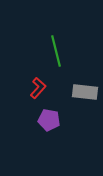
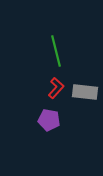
red L-shape: moved 18 px right
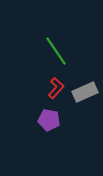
green line: rotated 20 degrees counterclockwise
gray rectangle: rotated 30 degrees counterclockwise
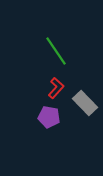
gray rectangle: moved 11 px down; rotated 70 degrees clockwise
purple pentagon: moved 3 px up
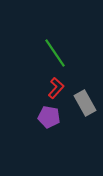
green line: moved 1 px left, 2 px down
gray rectangle: rotated 15 degrees clockwise
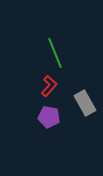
green line: rotated 12 degrees clockwise
red L-shape: moved 7 px left, 2 px up
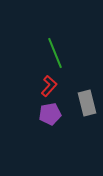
gray rectangle: moved 2 px right; rotated 15 degrees clockwise
purple pentagon: moved 1 px right, 3 px up; rotated 20 degrees counterclockwise
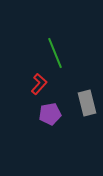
red L-shape: moved 10 px left, 2 px up
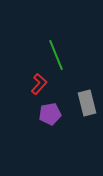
green line: moved 1 px right, 2 px down
